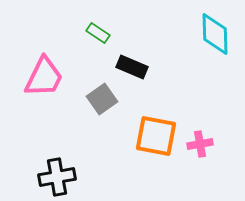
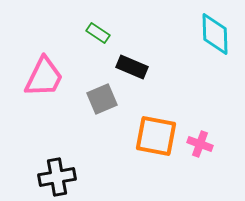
gray square: rotated 12 degrees clockwise
pink cross: rotated 30 degrees clockwise
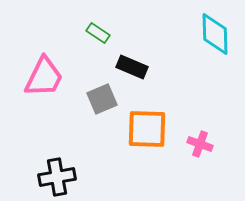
orange square: moved 9 px left, 7 px up; rotated 9 degrees counterclockwise
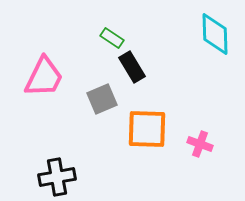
green rectangle: moved 14 px right, 5 px down
black rectangle: rotated 36 degrees clockwise
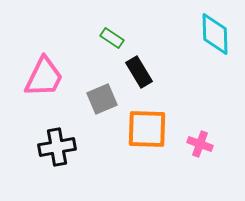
black rectangle: moved 7 px right, 5 px down
black cross: moved 30 px up
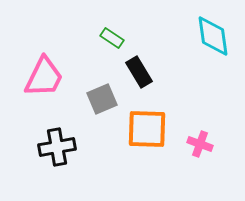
cyan diamond: moved 2 px left, 2 px down; rotated 6 degrees counterclockwise
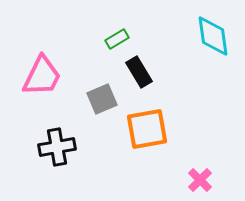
green rectangle: moved 5 px right, 1 px down; rotated 65 degrees counterclockwise
pink trapezoid: moved 2 px left, 1 px up
orange square: rotated 12 degrees counterclockwise
pink cross: moved 36 px down; rotated 25 degrees clockwise
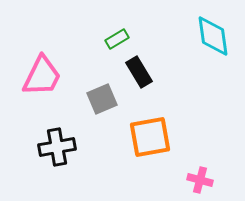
orange square: moved 3 px right, 8 px down
pink cross: rotated 30 degrees counterclockwise
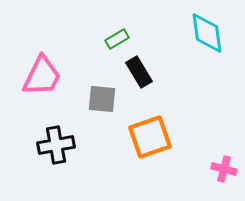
cyan diamond: moved 6 px left, 3 px up
gray square: rotated 28 degrees clockwise
orange square: rotated 9 degrees counterclockwise
black cross: moved 1 px left, 2 px up
pink cross: moved 24 px right, 11 px up
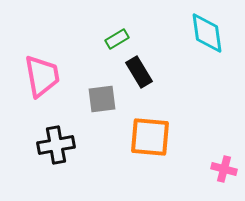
pink trapezoid: rotated 36 degrees counterclockwise
gray square: rotated 12 degrees counterclockwise
orange square: rotated 24 degrees clockwise
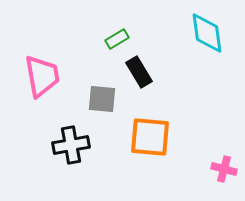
gray square: rotated 12 degrees clockwise
black cross: moved 15 px right
